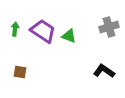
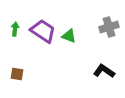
brown square: moved 3 px left, 2 px down
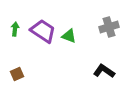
brown square: rotated 32 degrees counterclockwise
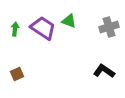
purple trapezoid: moved 3 px up
green triangle: moved 15 px up
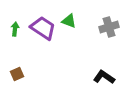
black L-shape: moved 6 px down
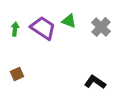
gray cross: moved 8 px left; rotated 30 degrees counterclockwise
black L-shape: moved 9 px left, 5 px down
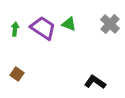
green triangle: moved 3 px down
gray cross: moved 9 px right, 3 px up
brown square: rotated 32 degrees counterclockwise
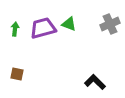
gray cross: rotated 24 degrees clockwise
purple trapezoid: rotated 48 degrees counterclockwise
brown square: rotated 24 degrees counterclockwise
black L-shape: rotated 10 degrees clockwise
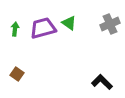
green triangle: moved 1 px up; rotated 14 degrees clockwise
brown square: rotated 24 degrees clockwise
black L-shape: moved 7 px right
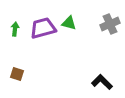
green triangle: rotated 21 degrees counterclockwise
brown square: rotated 16 degrees counterclockwise
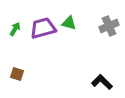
gray cross: moved 1 px left, 2 px down
green arrow: rotated 24 degrees clockwise
